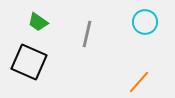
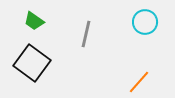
green trapezoid: moved 4 px left, 1 px up
gray line: moved 1 px left
black square: moved 3 px right, 1 px down; rotated 12 degrees clockwise
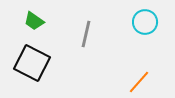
black square: rotated 9 degrees counterclockwise
